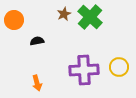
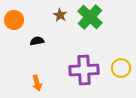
brown star: moved 4 px left, 1 px down; rotated 16 degrees counterclockwise
yellow circle: moved 2 px right, 1 px down
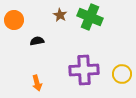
green cross: rotated 20 degrees counterclockwise
yellow circle: moved 1 px right, 6 px down
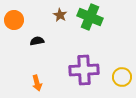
yellow circle: moved 3 px down
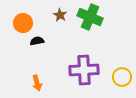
orange circle: moved 9 px right, 3 px down
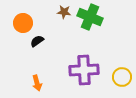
brown star: moved 4 px right, 3 px up; rotated 24 degrees counterclockwise
black semicircle: rotated 24 degrees counterclockwise
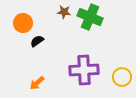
orange arrow: rotated 63 degrees clockwise
